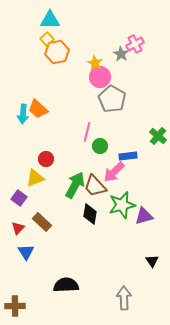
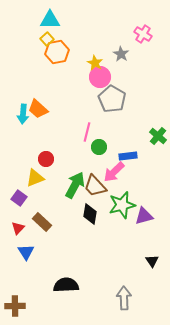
pink cross: moved 8 px right, 10 px up; rotated 30 degrees counterclockwise
green circle: moved 1 px left, 1 px down
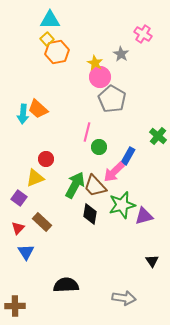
blue rectangle: rotated 54 degrees counterclockwise
gray arrow: rotated 100 degrees clockwise
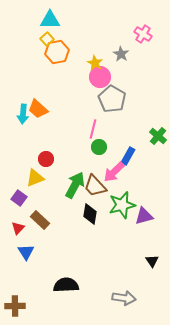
pink line: moved 6 px right, 3 px up
brown rectangle: moved 2 px left, 2 px up
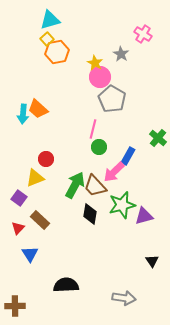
cyan triangle: rotated 15 degrees counterclockwise
green cross: moved 2 px down
blue triangle: moved 4 px right, 2 px down
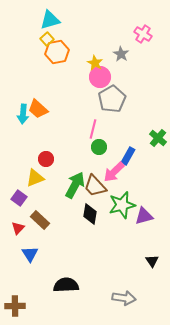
gray pentagon: rotated 12 degrees clockwise
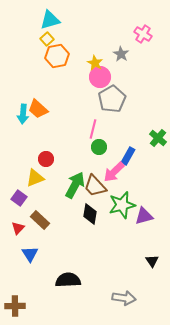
orange hexagon: moved 4 px down
black semicircle: moved 2 px right, 5 px up
